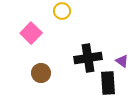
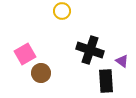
pink square: moved 6 px left, 21 px down; rotated 15 degrees clockwise
black cross: moved 2 px right, 8 px up; rotated 28 degrees clockwise
black rectangle: moved 2 px left, 2 px up
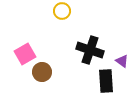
brown circle: moved 1 px right, 1 px up
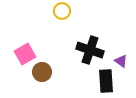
purple triangle: moved 1 px left
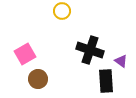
brown circle: moved 4 px left, 7 px down
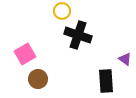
black cross: moved 12 px left, 15 px up
purple triangle: moved 4 px right, 2 px up
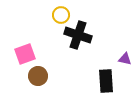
yellow circle: moved 1 px left, 4 px down
pink square: rotated 10 degrees clockwise
purple triangle: rotated 24 degrees counterclockwise
brown circle: moved 3 px up
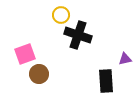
purple triangle: rotated 24 degrees counterclockwise
brown circle: moved 1 px right, 2 px up
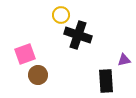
purple triangle: moved 1 px left, 1 px down
brown circle: moved 1 px left, 1 px down
